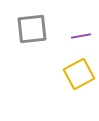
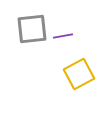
purple line: moved 18 px left
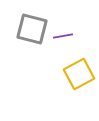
gray square: rotated 20 degrees clockwise
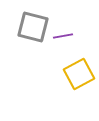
gray square: moved 1 px right, 2 px up
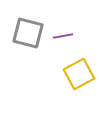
gray square: moved 5 px left, 6 px down
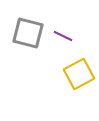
purple line: rotated 36 degrees clockwise
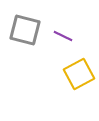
gray square: moved 3 px left, 3 px up
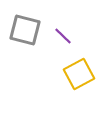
purple line: rotated 18 degrees clockwise
